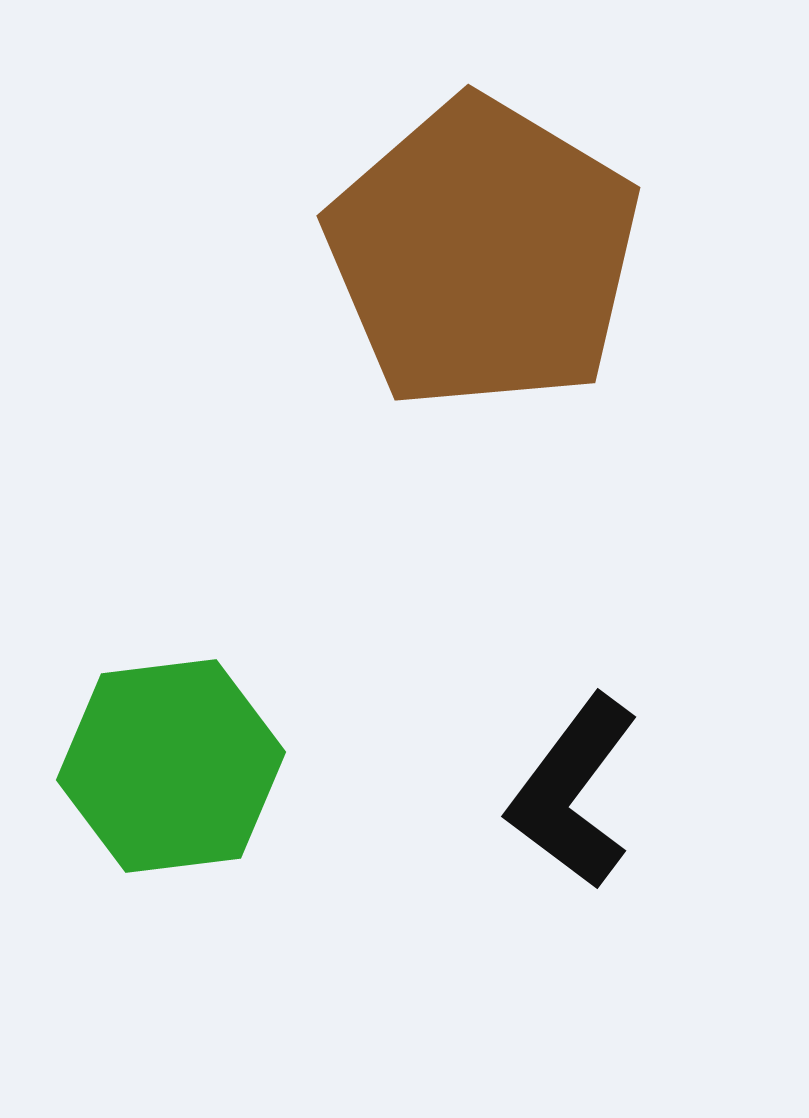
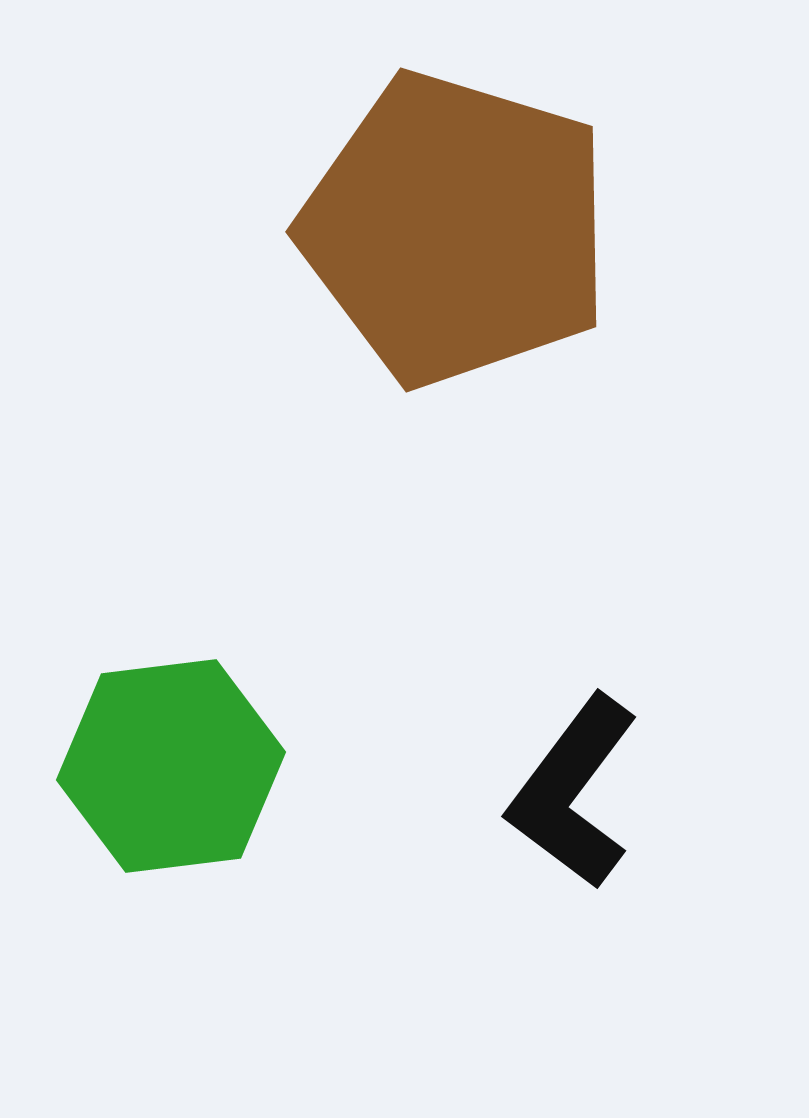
brown pentagon: moved 27 px left, 25 px up; rotated 14 degrees counterclockwise
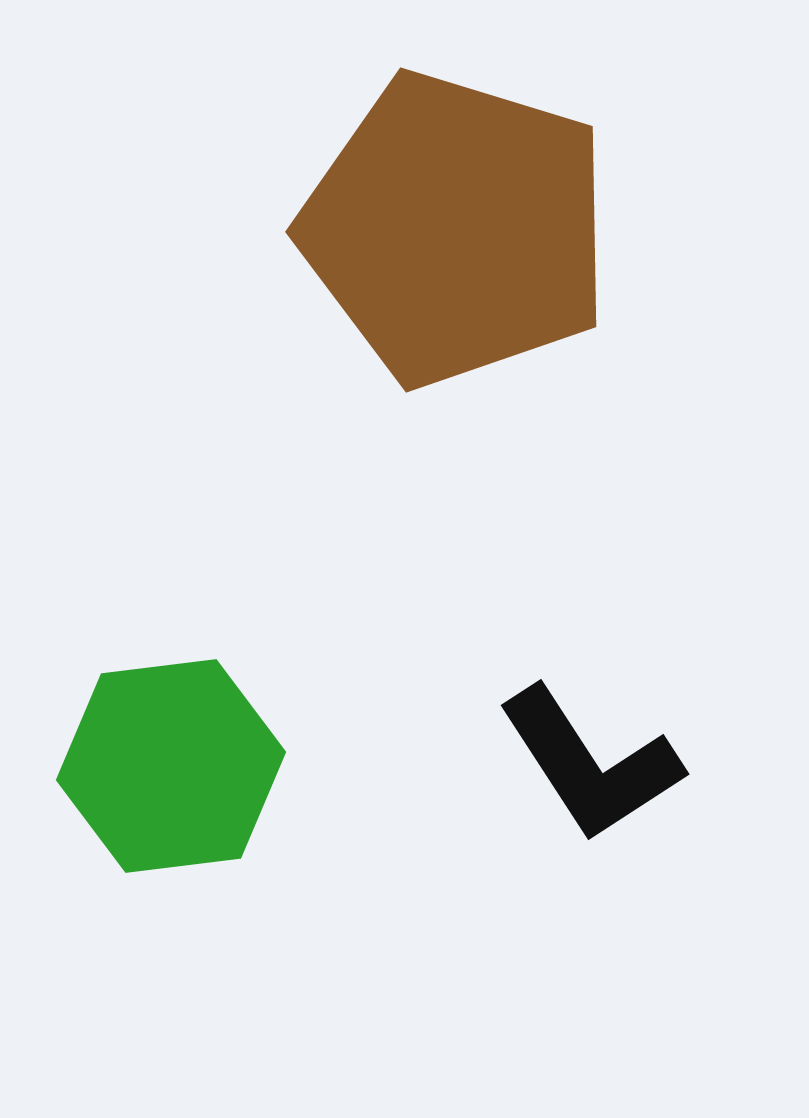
black L-shape: moved 17 px right, 28 px up; rotated 70 degrees counterclockwise
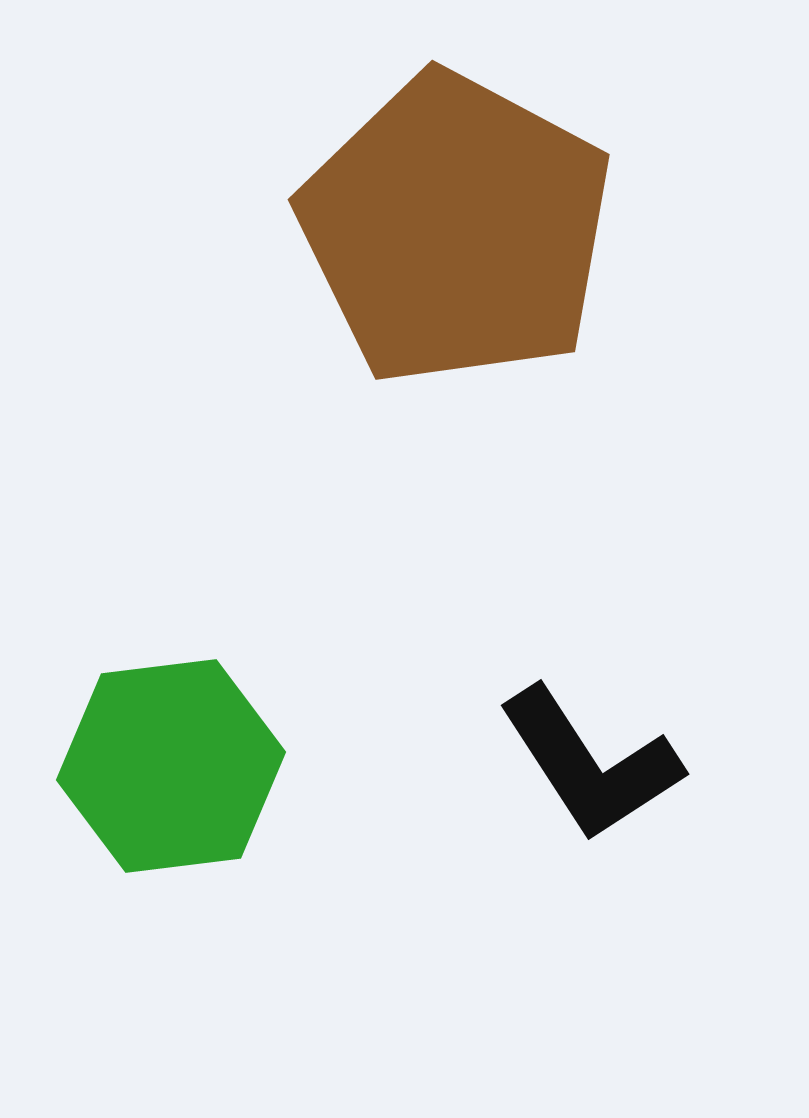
brown pentagon: rotated 11 degrees clockwise
